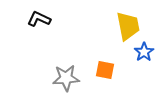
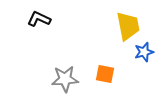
blue star: rotated 18 degrees clockwise
orange square: moved 4 px down
gray star: moved 1 px left, 1 px down
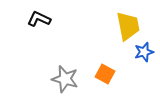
orange square: rotated 18 degrees clockwise
gray star: rotated 20 degrees clockwise
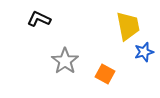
gray star: moved 18 px up; rotated 20 degrees clockwise
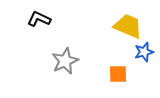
yellow trapezoid: rotated 56 degrees counterclockwise
gray star: rotated 12 degrees clockwise
orange square: moved 13 px right; rotated 30 degrees counterclockwise
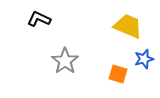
blue star: moved 7 px down
gray star: rotated 12 degrees counterclockwise
orange square: rotated 18 degrees clockwise
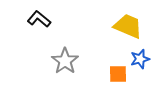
black L-shape: rotated 15 degrees clockwise
blue star: moved 4 px left
orange square: rotated 18 degrees counterclockwise
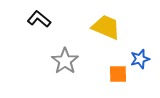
yellow trapezoid: moved 22 px left, 1 px down
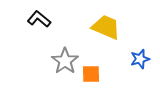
orange square: moved 27 px left
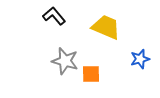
black L-shape: moved 15 px right, 3 px up; rotated 10 degrees clockwise
gray star: rotated 20 degrees counterclockwise
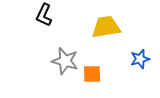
black L-shape: moved 10 px left, 1 px up; rotated 115 degrees counterclockwise
yellow trapezoid: rotated 32 degrees counterclockwise
orange square: moved 1 px right
